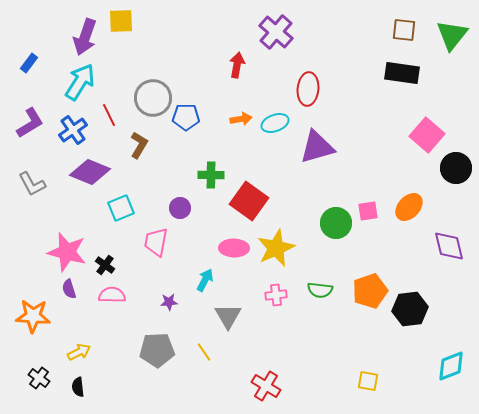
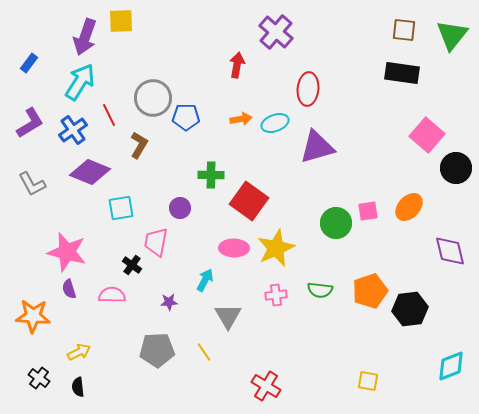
cyan square at (121, 208): rotated 12 degrees clockwise
purple diamond at (449, 246): moved 1 px right, 5 px down
black cross at (105, 265): moved 27 px right
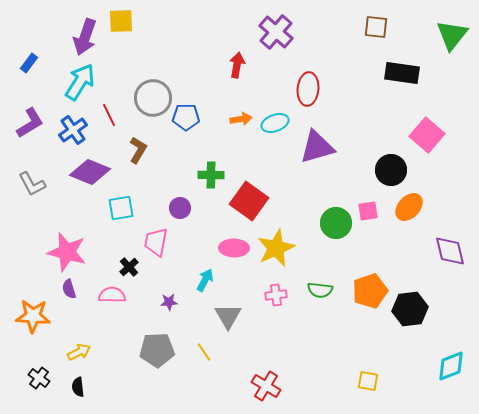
brown square at (404, 30): moved 28 px left, 3 px up
brown L-shape at (139, 145): moved 1 px left, 5 px down
black circle at (456, 168): moved 65 px left, 2 px down
black cross at (132, 265): moved 3 px left, 2 px down; rotated 12 degrees clockwise
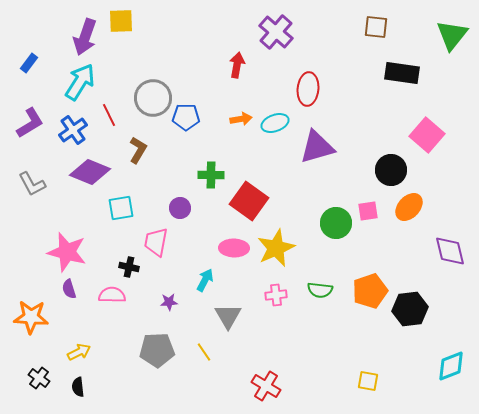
black cross at (129, 267): rotated 36 degrees counterclockwise
orange star at (33, 316): moved 2 px left, 1 px down
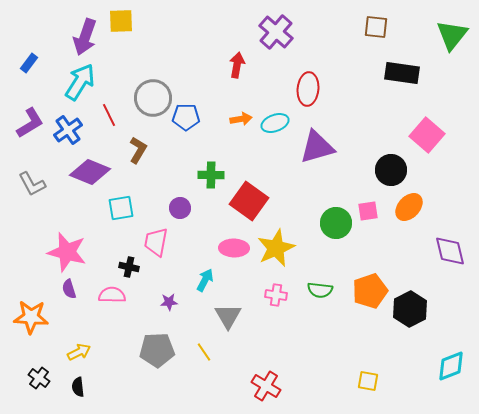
blue cross at (73, 130): moved 5 px left
pink cross at (276, 295): rotated 15 degrees clockwise
black hexagon at (410, 309): rotated 20 degrees counterclockwise
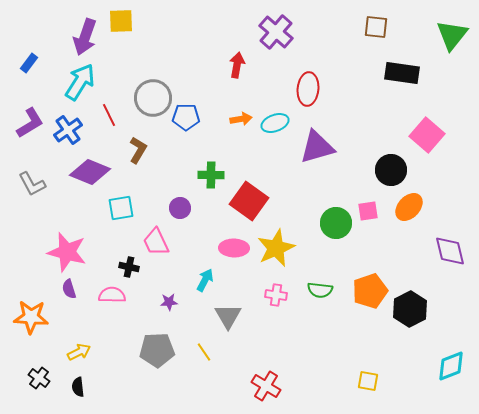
pink trapezoid at (156, 242): rotated 36 degrees counterclockwise
